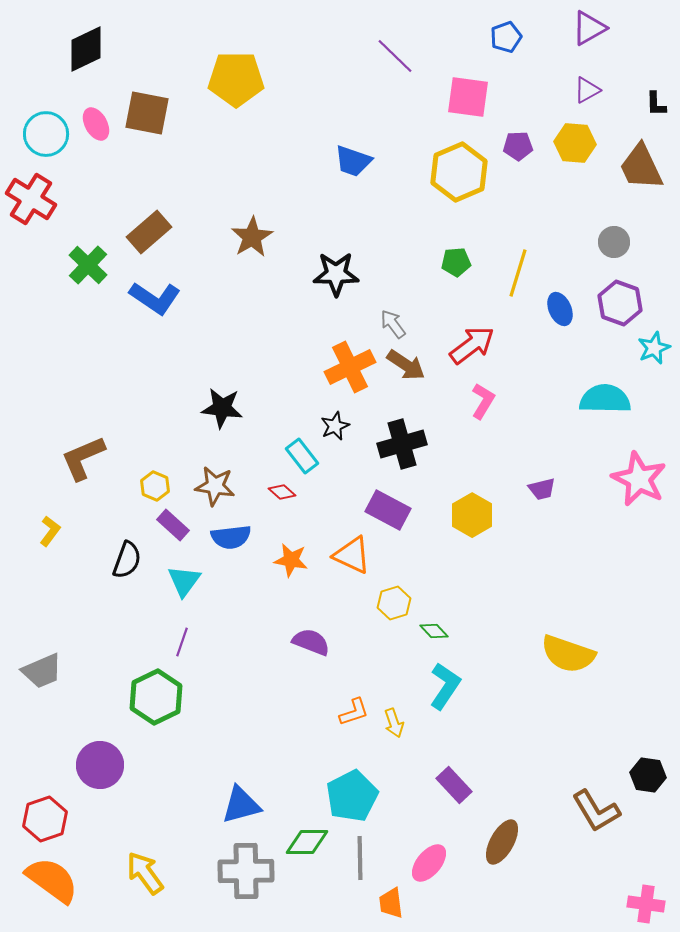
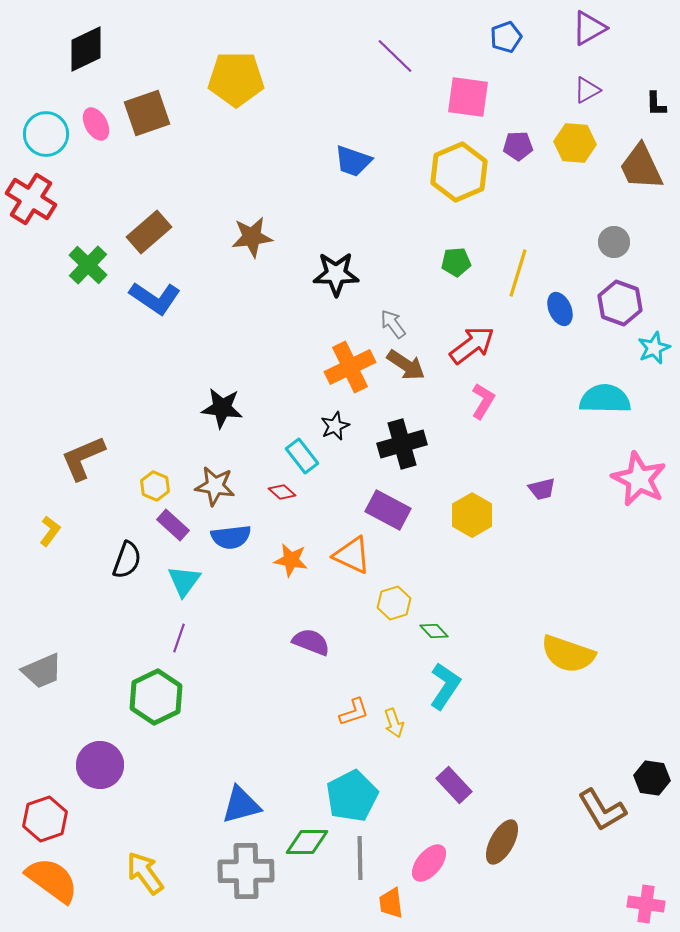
brown square at (147, 113): rotated 30 degrees counterclockwise
brown star at (252, 237): rotated 24 degrees clockwise
purple line at (182, 642): moved 3 px left, 4 px up
black hexagon at (648, 775): moved 4 px right, 3 px down
brown L-shape at (596, 811): moved 6 px right, 1 px up
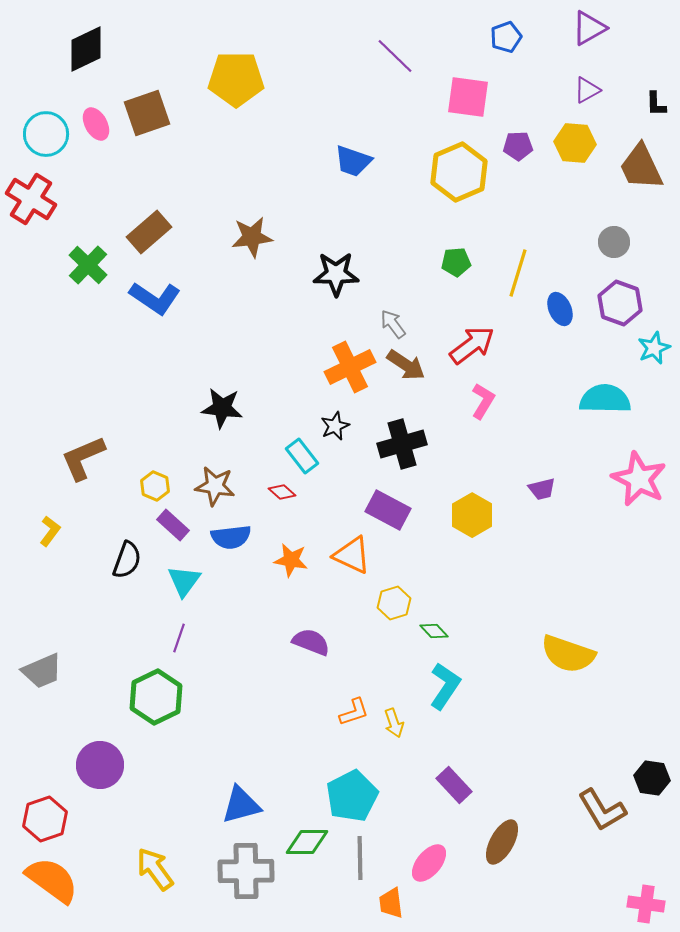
yellow arrow at (145, 873): moved 10 px right, 4 px up
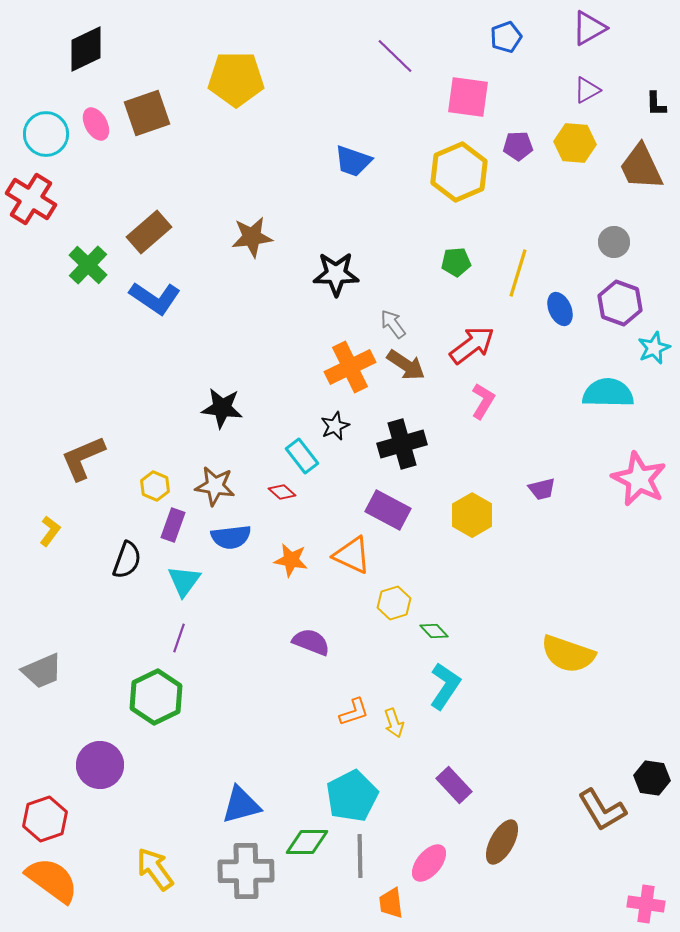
cyan semicircle at (605, 399): moved 3 px right, 6 px up
purple rectangle at (173, 525): rotated 68 degrees clockwise
gray line at (360, 858): moved 2 px up
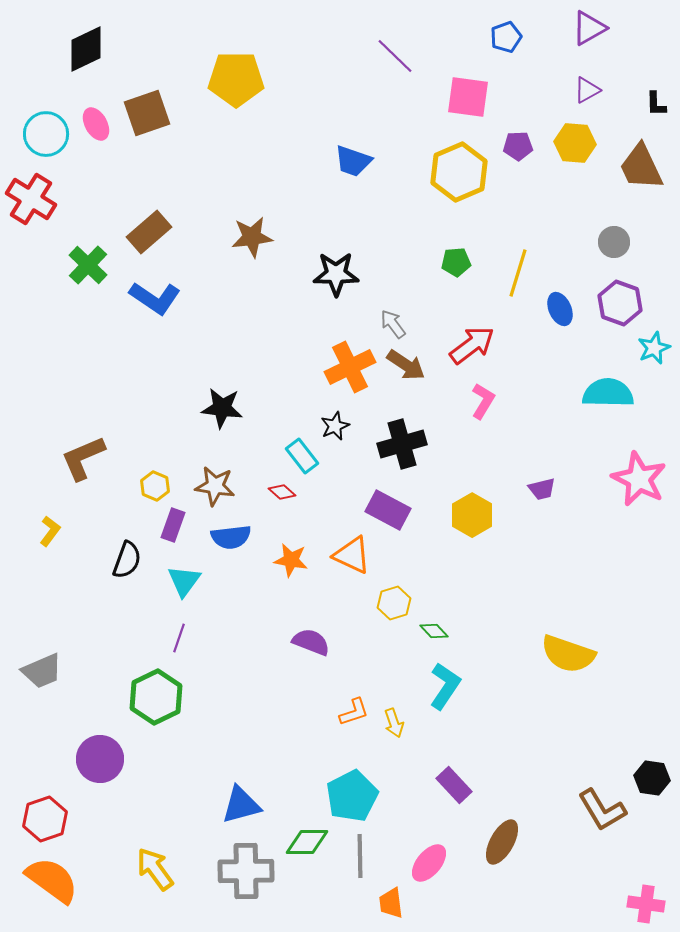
purple circle at (100, 765): moved 6 px up
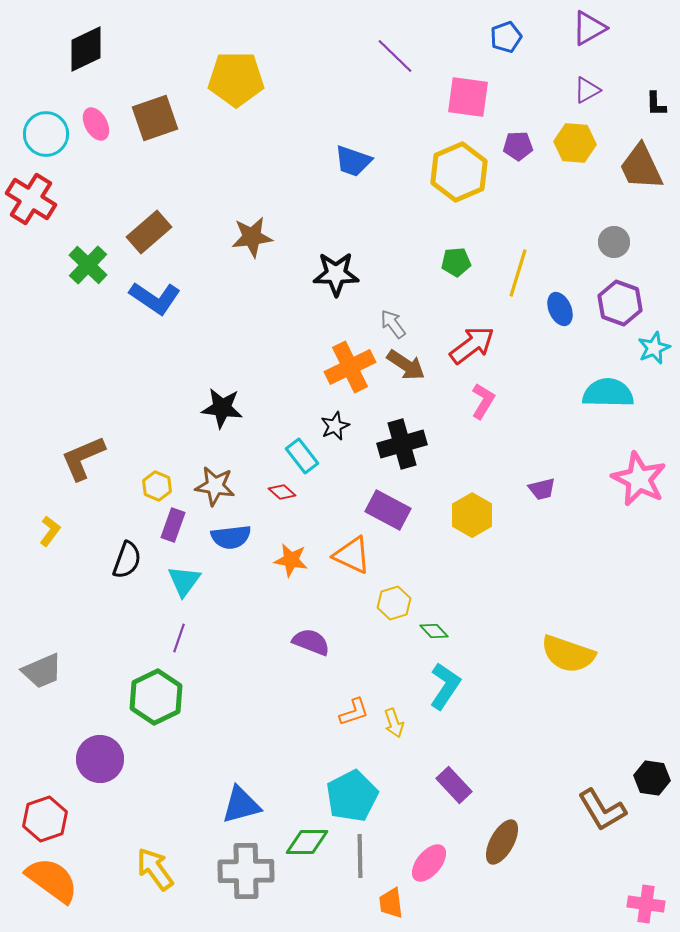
brown square at (147, 113): moved 8 px right, 5 px down
yellow hexagon at (155, 486): moved 2 px right
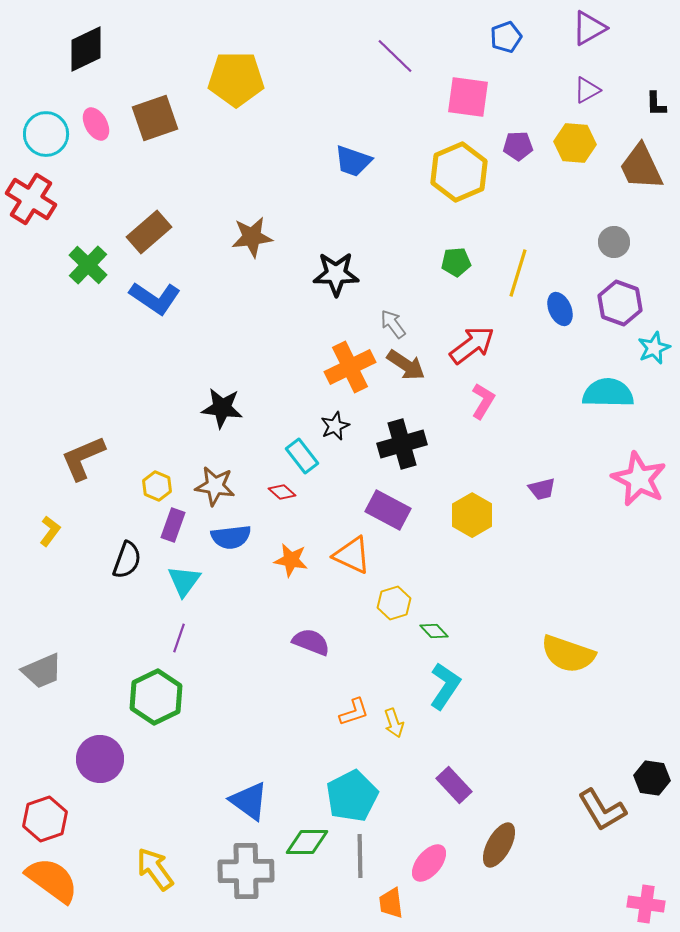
blue triangle at (241, 805): moved 8 px right, 4 px up; rotated 51 degrees clockwise
brown ellipse at (502, 842): moved 3 px left, 3 px down
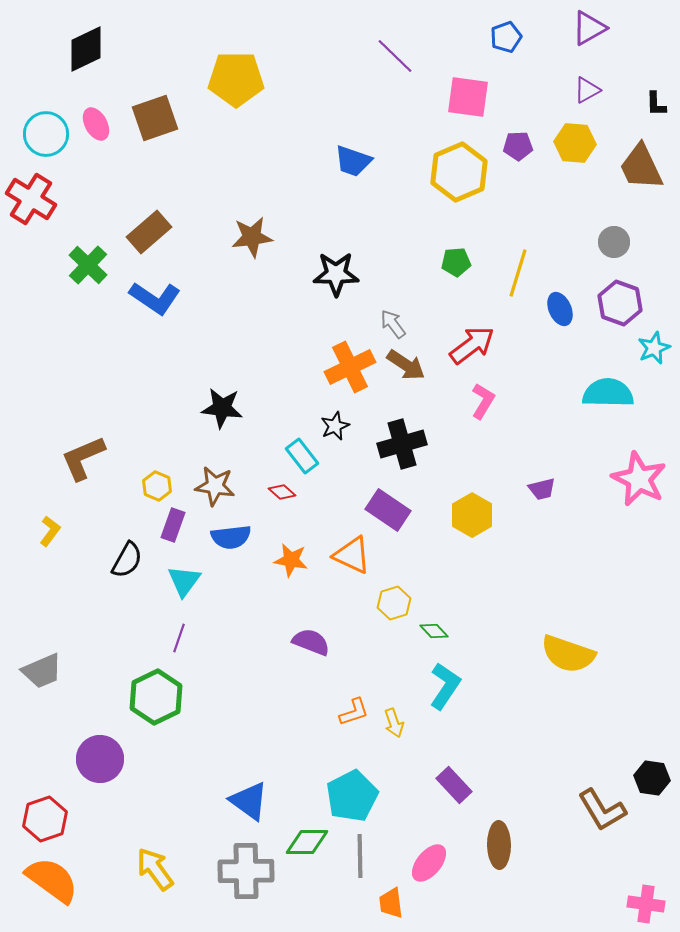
purple rectangle at (388, 510): rotated 6 degrees clockwise
black semicircle at (127, 560): rotated 9 degrees clockwise
brown ellipse at (499, 845): rotated 30 degrees counterclockwise
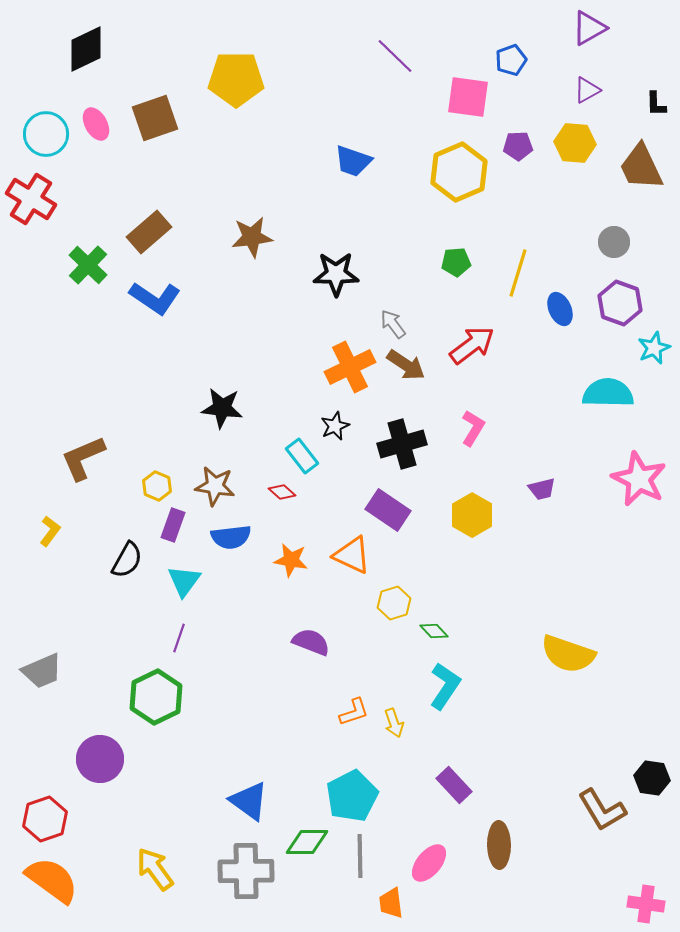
blue pentagon at (506, 37): moved 5 px right, 23 px down
pink L-shape at (483, 401): moved 10 px left, 27 px down
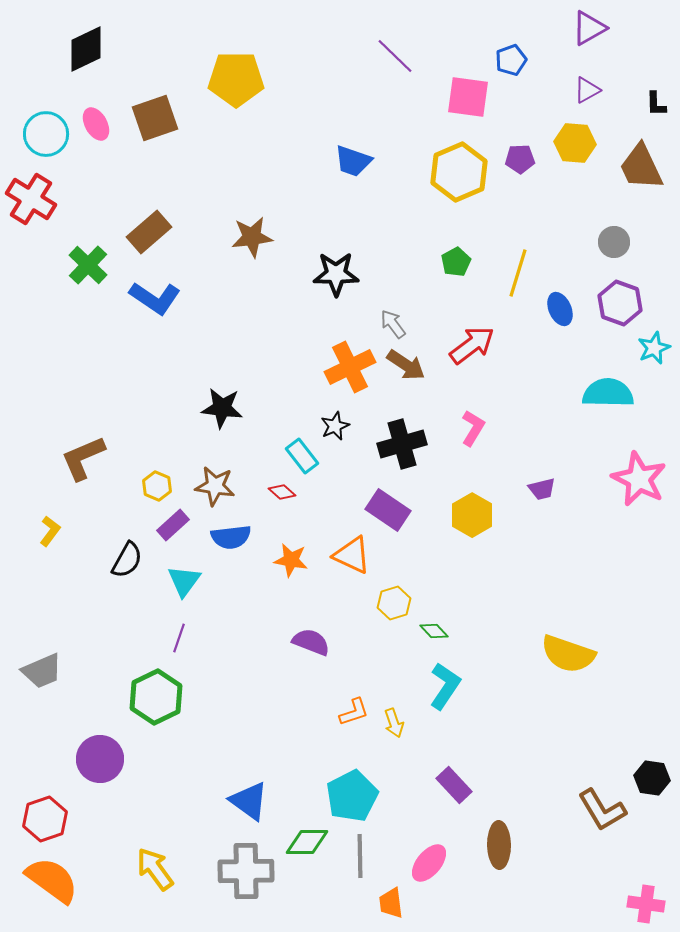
purple pentagon at (518, 146): moved 2 px right, 13 px down
green pentagon at (456, 262): rotated 24 degrees counterclockwise
purple rectangle at (173, 525): rotated 28 degrees clockwise
